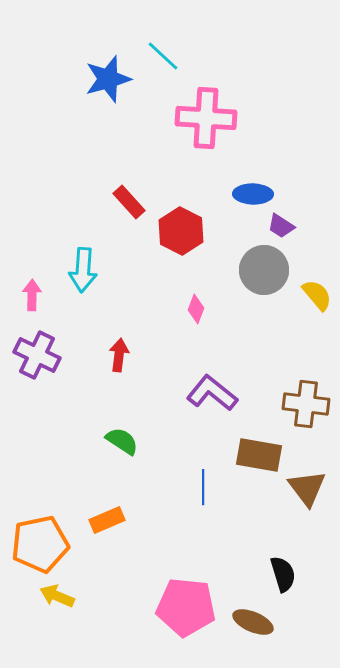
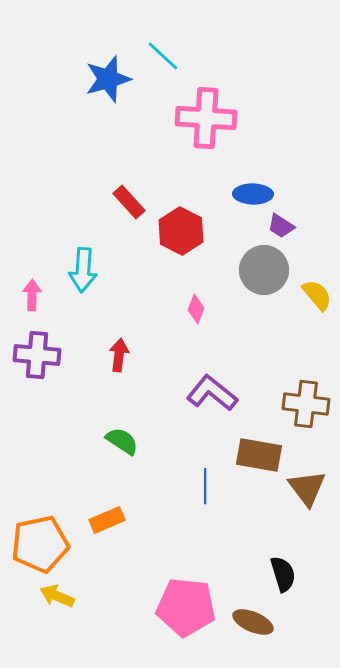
purple cross: rotated 21 degrees counterclockwise
blue line: moved 2 px right, 1 px up
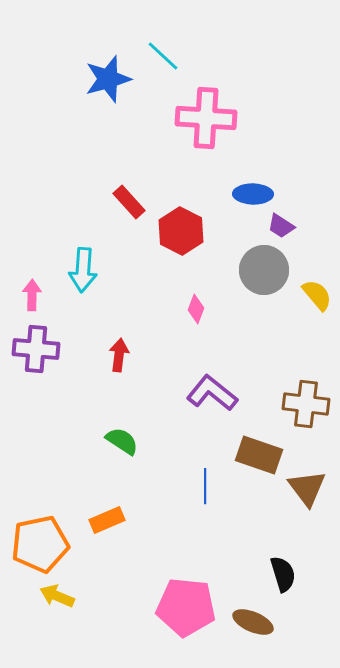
purple cross: moved 1 px left, 6 px up
brown rectangle: rotated 9 degrees clockwise
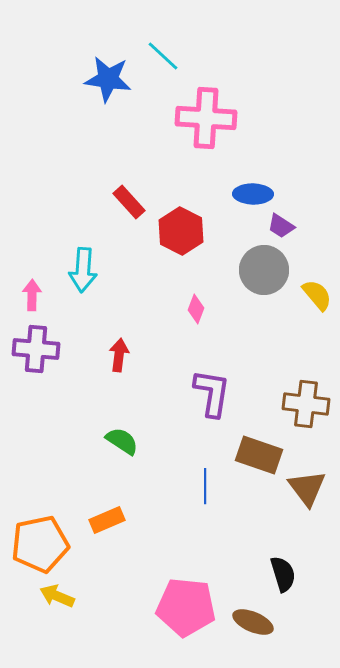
blue star: rotated 24 degrees clockwise
purple L-shape: rotated 60 degrees clockwise
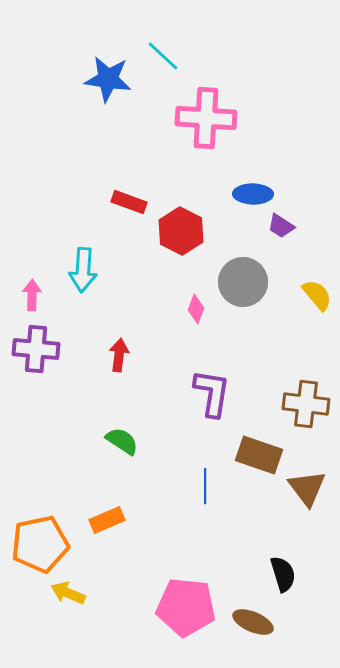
red rectangle: rotated 28 degrees counterclockwise
gray circle: moved 21 px left, 12 px down
yellow arrow: moved 11 px right, 3 px up
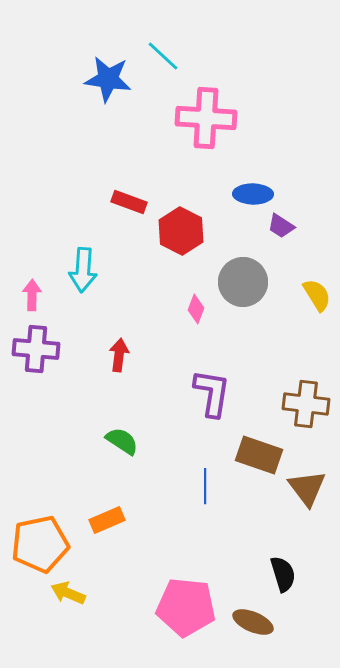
yellow semicircle: rotated 8 degrees clockwise
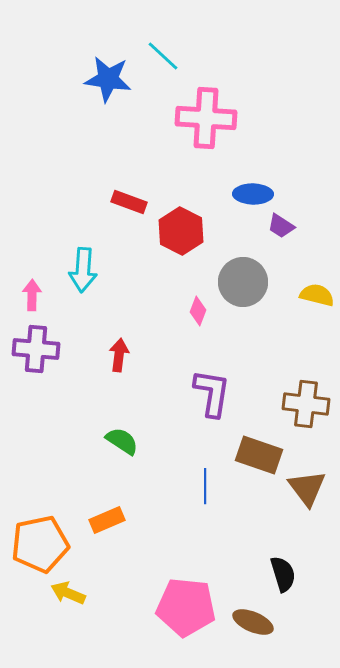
yellow semicircle: rotated 44 degrees counterclockwise
pink diamond: moved 2 px right, 2 px down
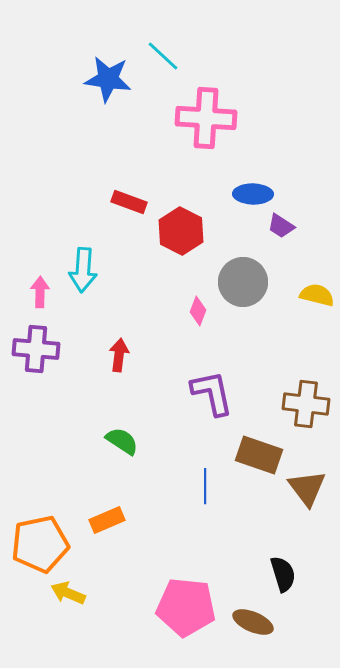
pink arrow: moved 8 px right, 3 px up
purple L-shape: rotated 21 degrees counterclockwise
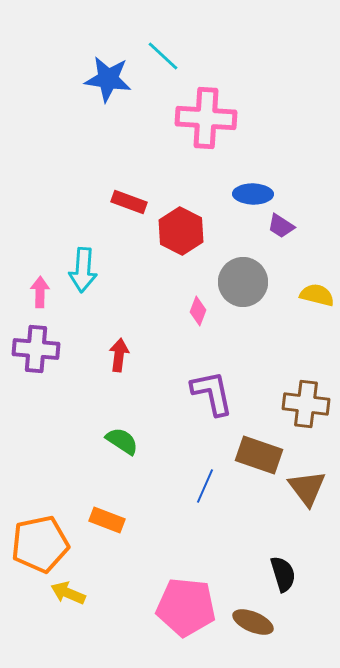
blue line: rotated 24 degrees clockwise
orange rectangle: rotated 44 degrees clockwise
